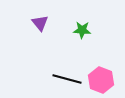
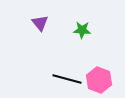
pink hexagon: moved 2 px left
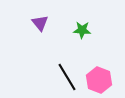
black line: moved 2 px up; rotated 44 degrees clockwise
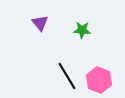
black line: moved 1 px up
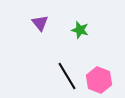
green star: moved 2 px left; rotated 12 degrees clockwise
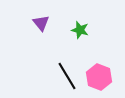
purple triangle: moved 1 px right
pink hexagon: moved 3 px up
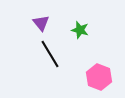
black line: moved 17 px left, 22 px up
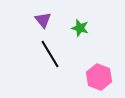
purple triangle: moved 2 px right, 3 px up
green star: moved 2 px up
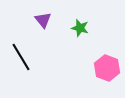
black line: moved 29 px left, 3 px down
pink hexagon: moved 8 px right, 9 px up
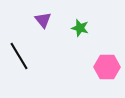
black line: moved 2 px left, 1 px up
pink hexagon: moved 1 px up; rotated 20 degrees counterclockwise
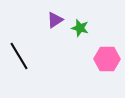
purple triangle: moved 12 px right; rotated 36 degrees clockwise
pink hexagon: moved 8 px up
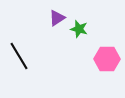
purple triangle: moved 2 px right, 2 px up
green star: moved 1 px left, 1 px down
